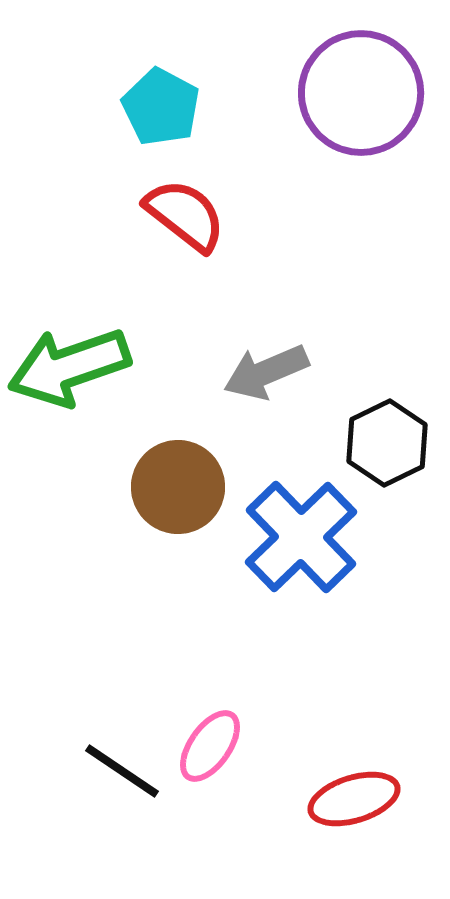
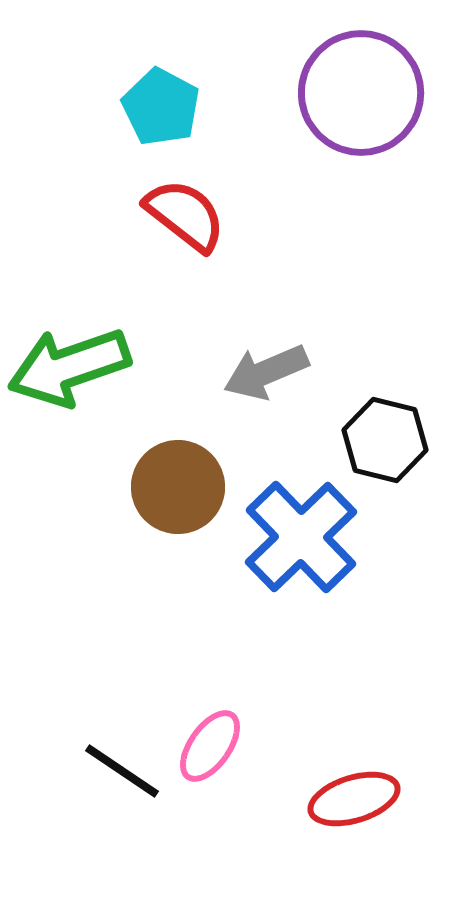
black hexagon: moved 2 px left, 3 px up; rotated 20 degrees counterclockwise
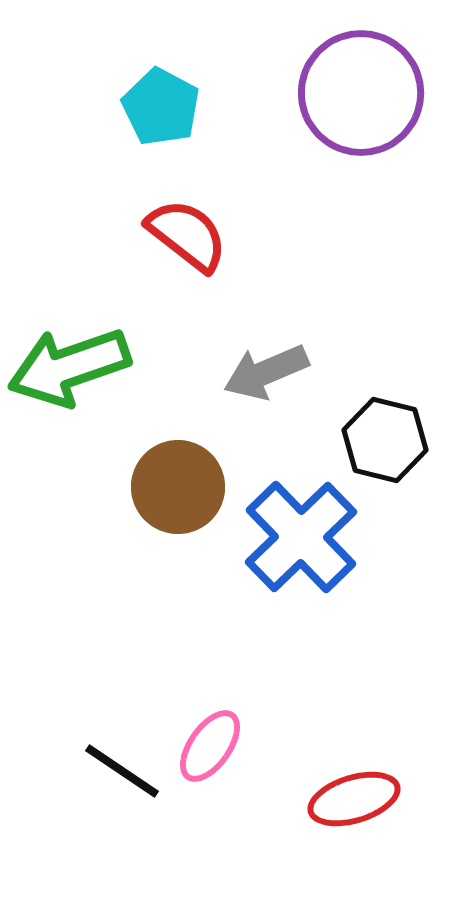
red semicircle: moved 2 px right, 20 px down
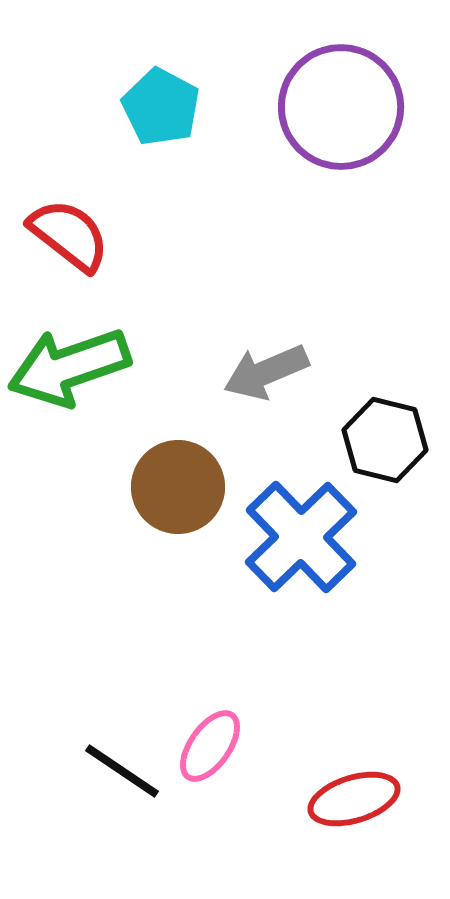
purple circle: moved 20 px left, 14 px down
red semicircle: moved 118 px left
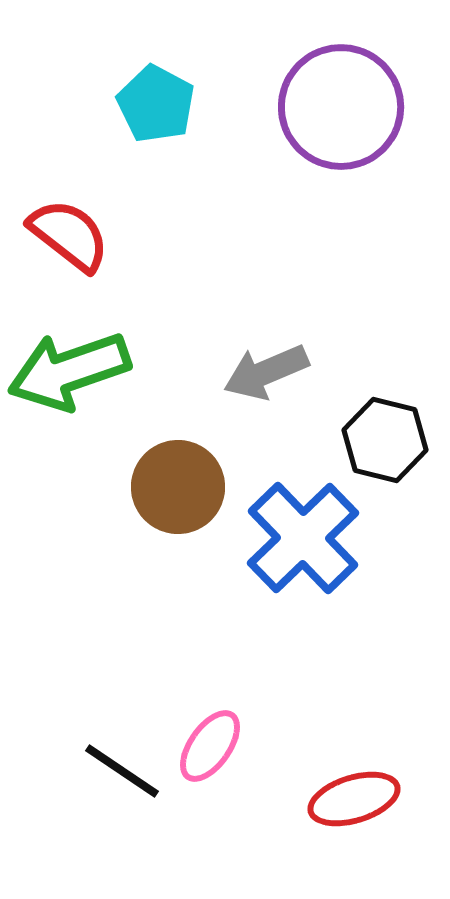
cyan pentagon: moved 5 px left, 3 px up
green arrow: moved 4 px down
blue cross: moved 2 px right, 1 px down
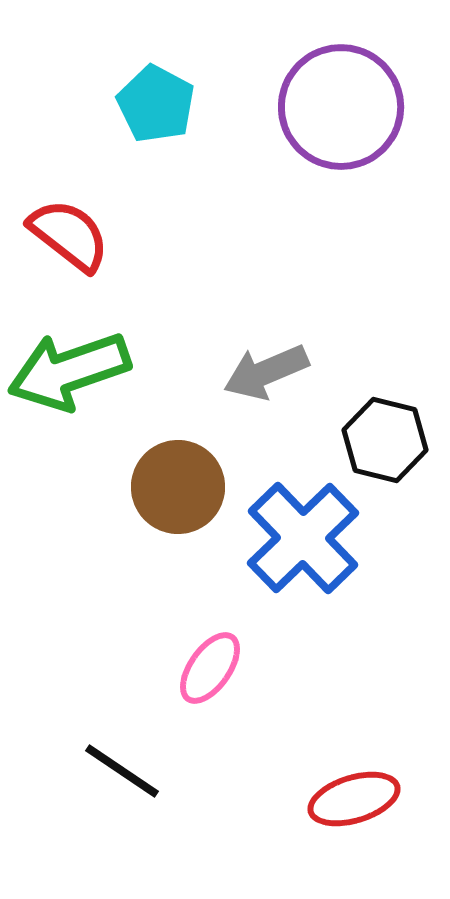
pink ellipse: moved 78 px up
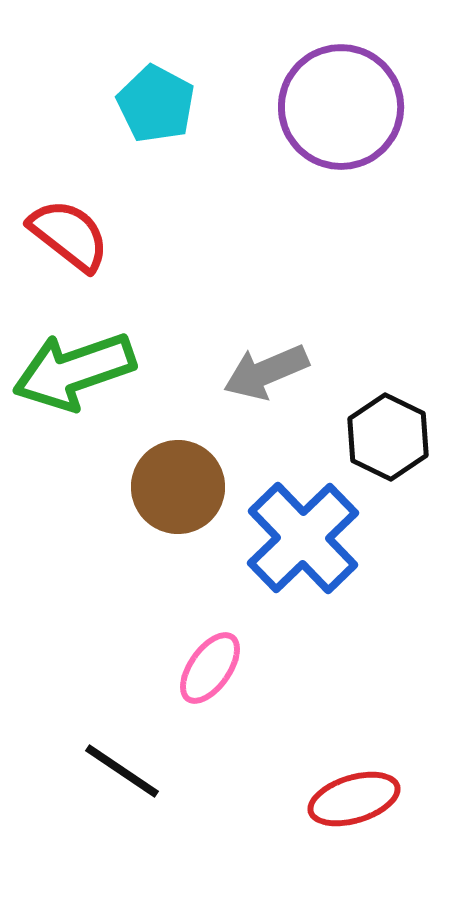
green arrow: moved 5 px right
black hexagon: moved 3 px right, 3 px up; rotated 12 degrees clockwise
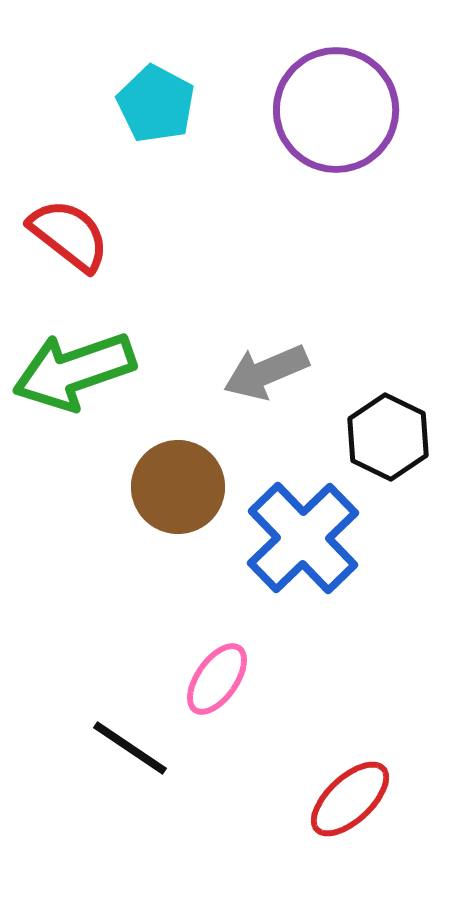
purple circle: moved 5 px left, 3 px down
pink ellipse: moved 7 px right, 11 px down
black line: moved 8 px right, 23 px up
red ellipse: moved 4 px left; rotated 26 degrees counterclockwise
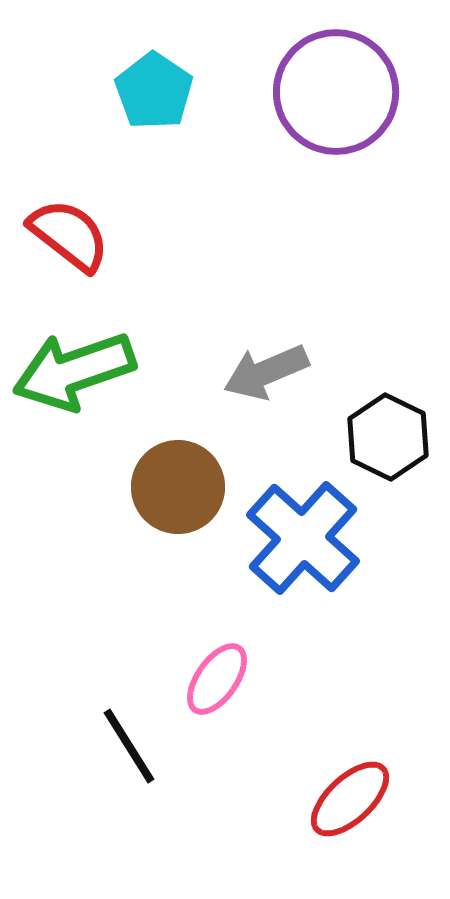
cyan pentagon: moved 2 px left, 13 px up; rotated 6 degrees clockwise
purple circle: moved 18 px up
blue cross: rotated 4 degrees counterclockwise
black line: moved 1 px left, 2 px up; rotated 24 degrees clockwise
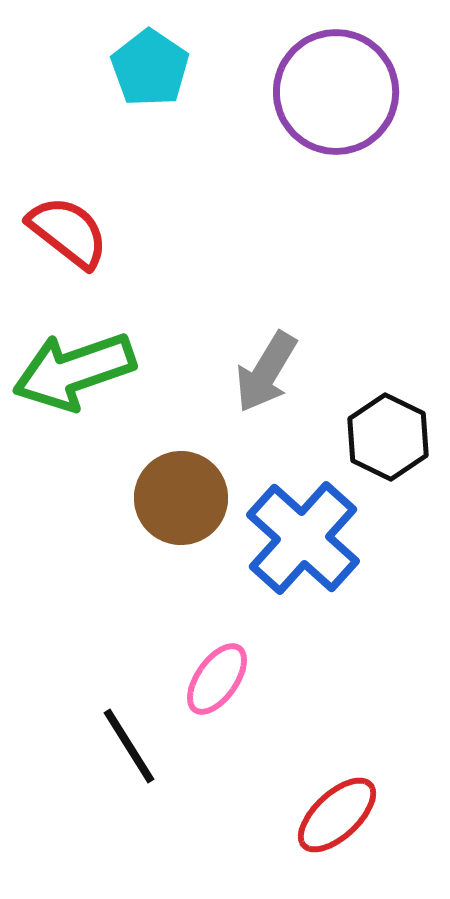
cyan pentagon: moved 4 px left, 23 px up
red semicircle: moved 1 px left, 3 px up
gray arrow: rotated 36 degrees counterclockwise
brown circle: moved 3 px right, 11 px down
red ellipse: moved 13 px left, 16 px down
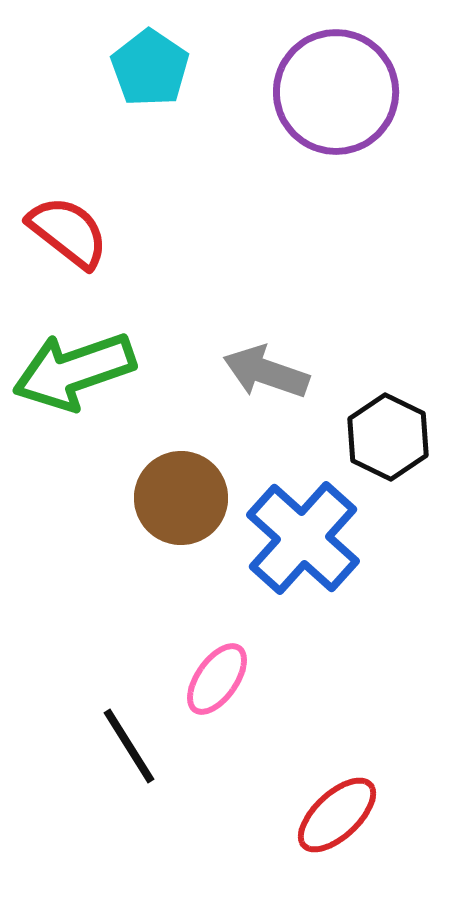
gray arrow: rotated 78 degrees clockwise
